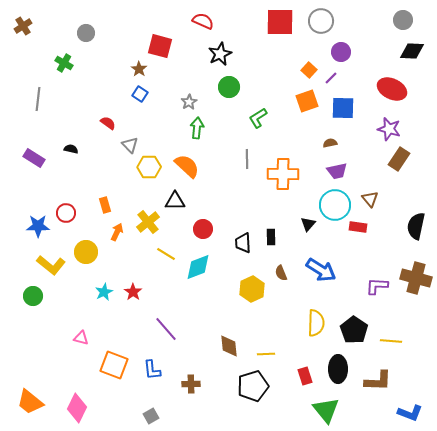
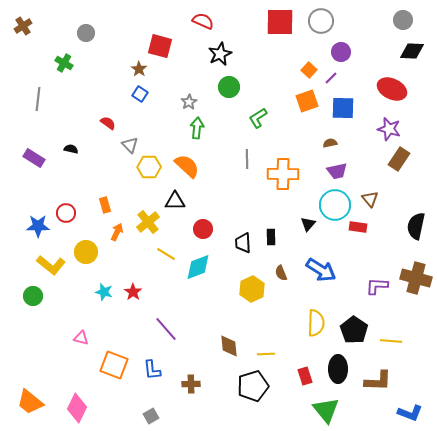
cyan star at (104, 292): rotated 30 degrees counterclockwise
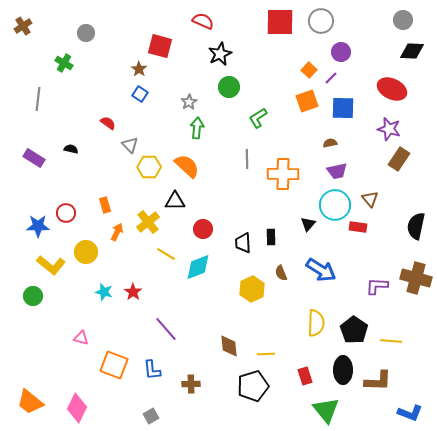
black ellipse at (338, 369): moved 5 px right, 1 px down
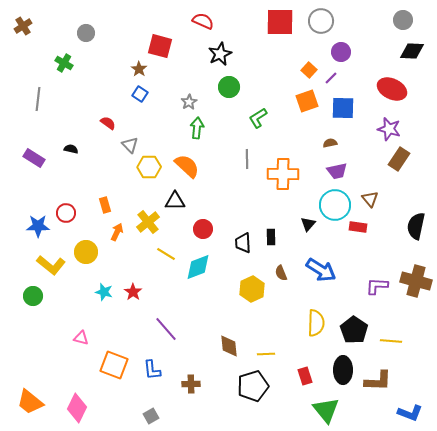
brown cross at (416, 278): moved 3 px down
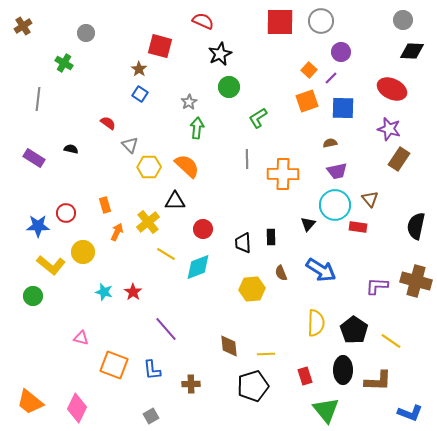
yellow circle at (86, 252): moved 3 px left
yellow hexagon at (252, 289): rotated 20 degrees clockwise
yellow line at (391, 341): rotated 30 degrees clockwise
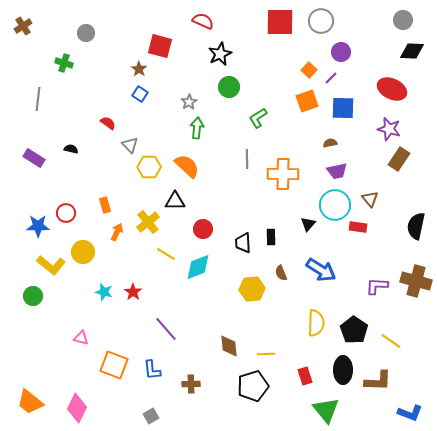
green cross at (64, 63): rotated 12 degrees counterclockwise
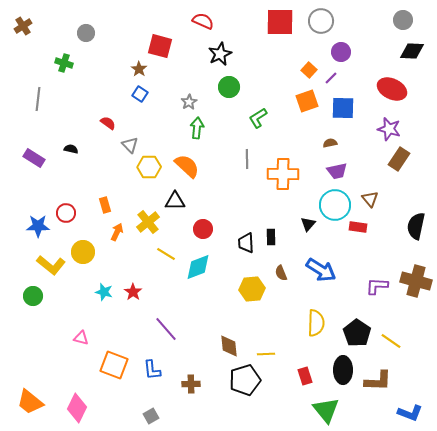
black trapezoid at (243, 243): moved 3 px right
black pentagon at (354, 330): moved 3 px right, 3 px down
black pentagon at (253, 386): moved 8 px left, 6 px up
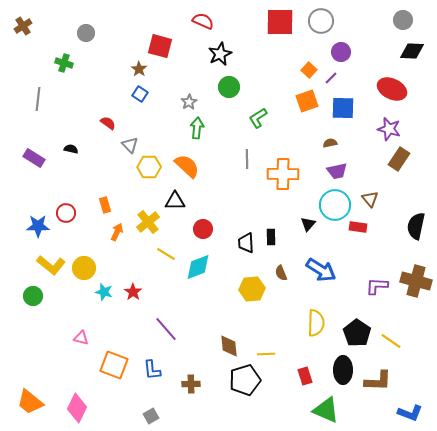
yellow circle at (83, 252): moved 1 px right, 16 px down
green triangle at (326, 410): rotated 28 degrees counterclockwise
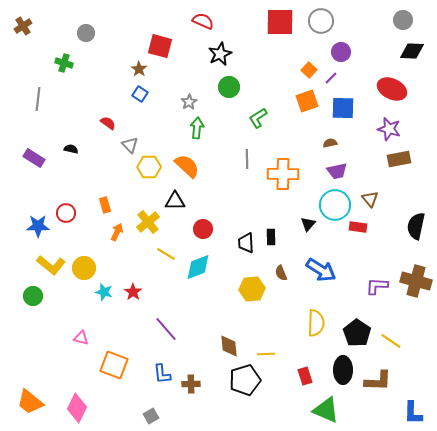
brown rectangle at (399, 159): rotated 45 degrees clockwise
blue L-shape at (152, 370): moved 10 px right, 4 px down
blue L-shape at (410, 413): moved 3 px right; rotated 70 degrees clockwise
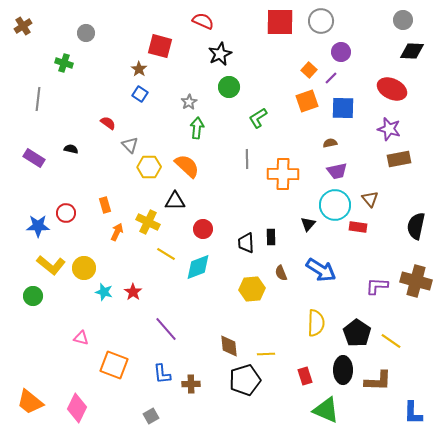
yellow cross at (148, 222): rotated 25 degrees counterclockwise
